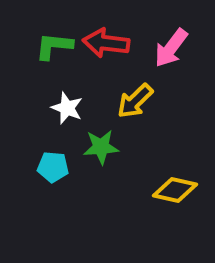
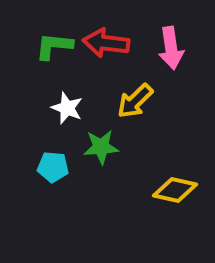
pink arrow: rotated 45 degrees counterclockwise
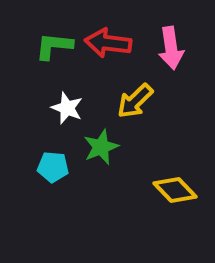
red arrow: moved 2 px right
green star: rotated 18 degrees counterclockwise
yellow diamond: rotated 33 degrees clockwise
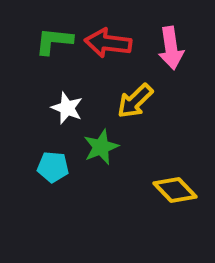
green L-shape: moved 5 px up
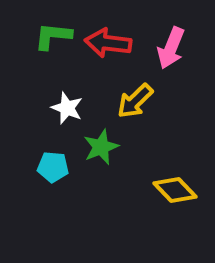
green L-shape: moved 1 px left, 5 px up
pink arrow: rotated 30 degrees clockwise
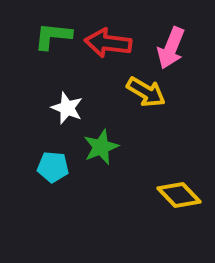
yellow arrow: moved 11 px right, 9 px up; rotated 105 degrees counterclockwise
yellow diamond: moved 4 px right, 5 px down
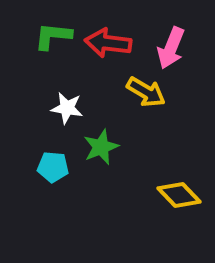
white star: rotated 12 degrees counterclockwise
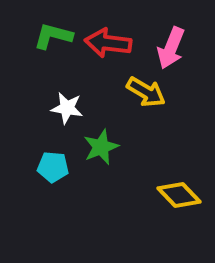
green L-shape: rotated 9 degrees clockwise
